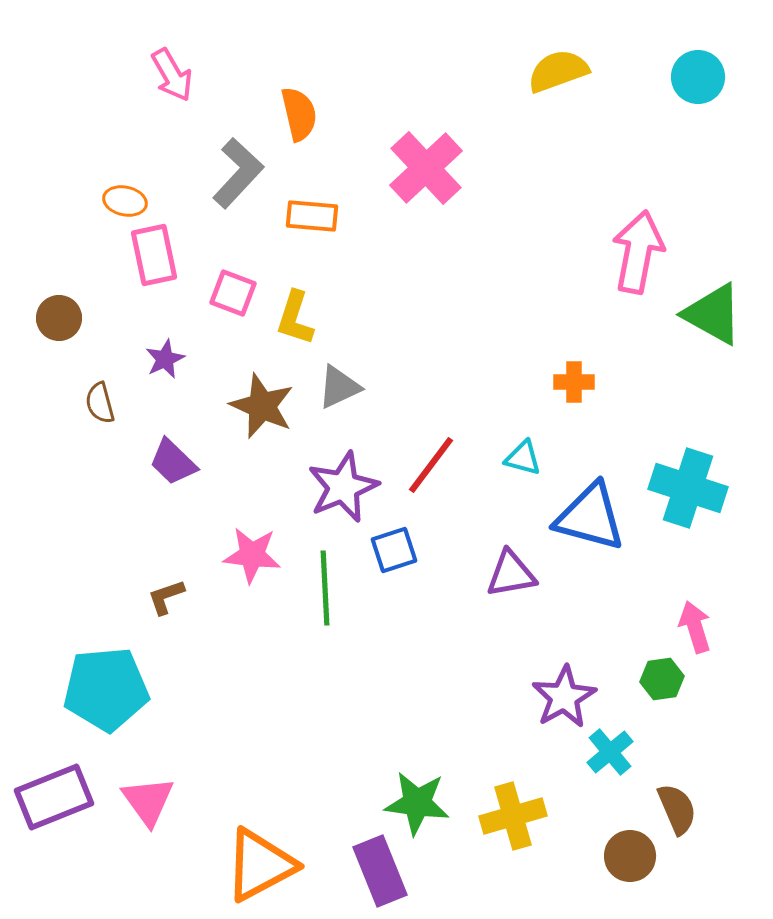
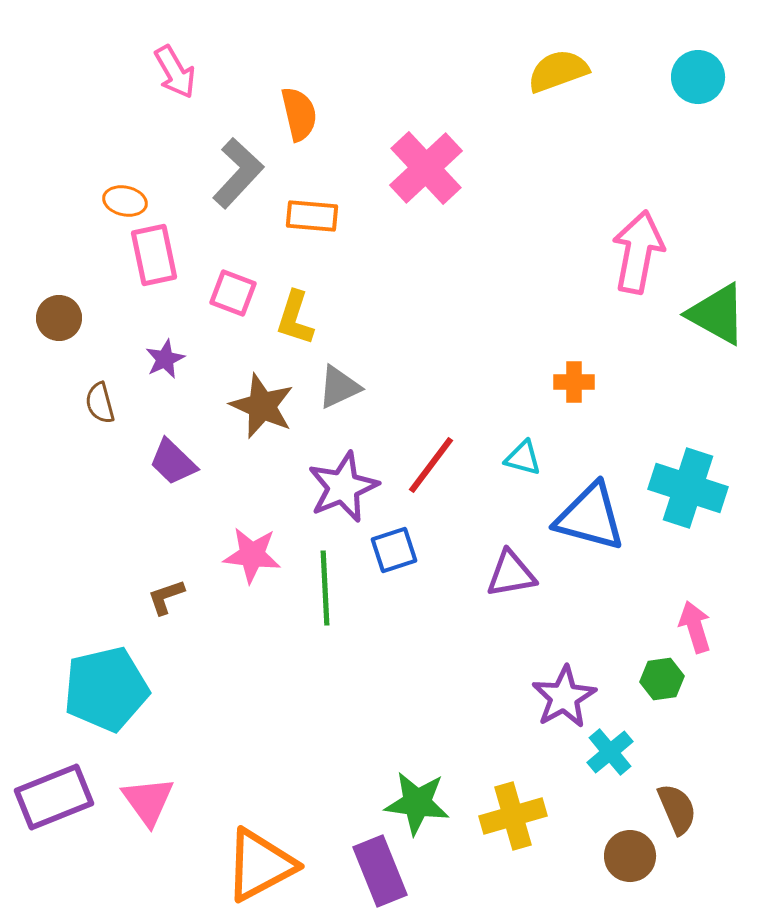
pink arrow at (172, 75): moved 3 px right, 3 px up
green triangle at (713, 314): moved 4 px right
cyan pentagon at (106, 689): rotated 8 degrees counterclockwise
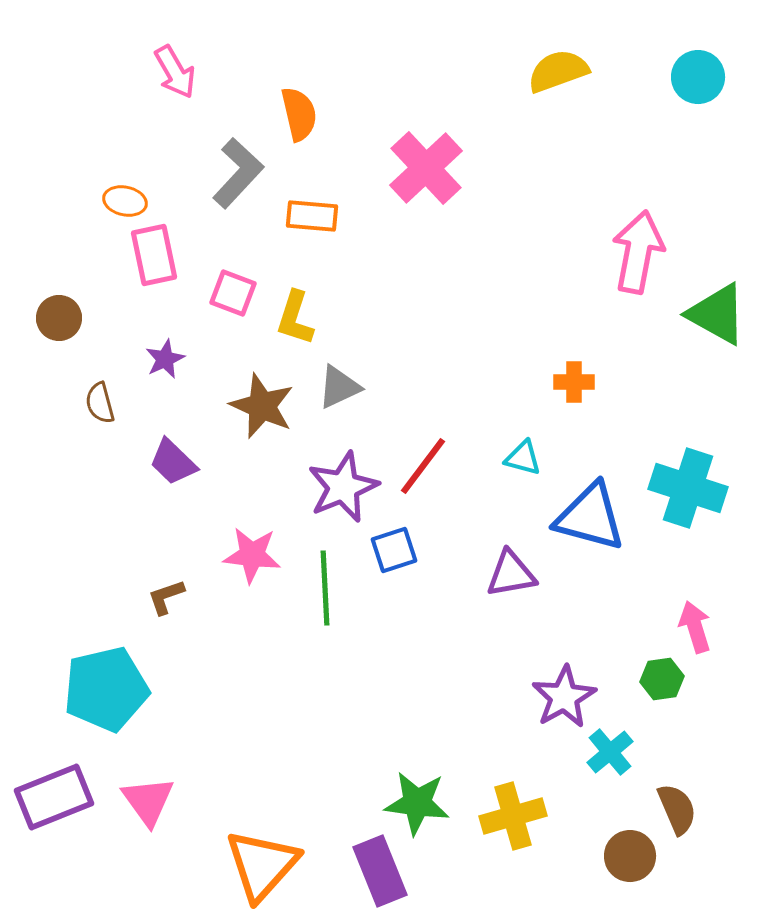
red line at (431, 465): moved 8 px left, 1 px down
orange triangle at (260, 865): moved 2 px right; rotated 20 degrees counterclockwise
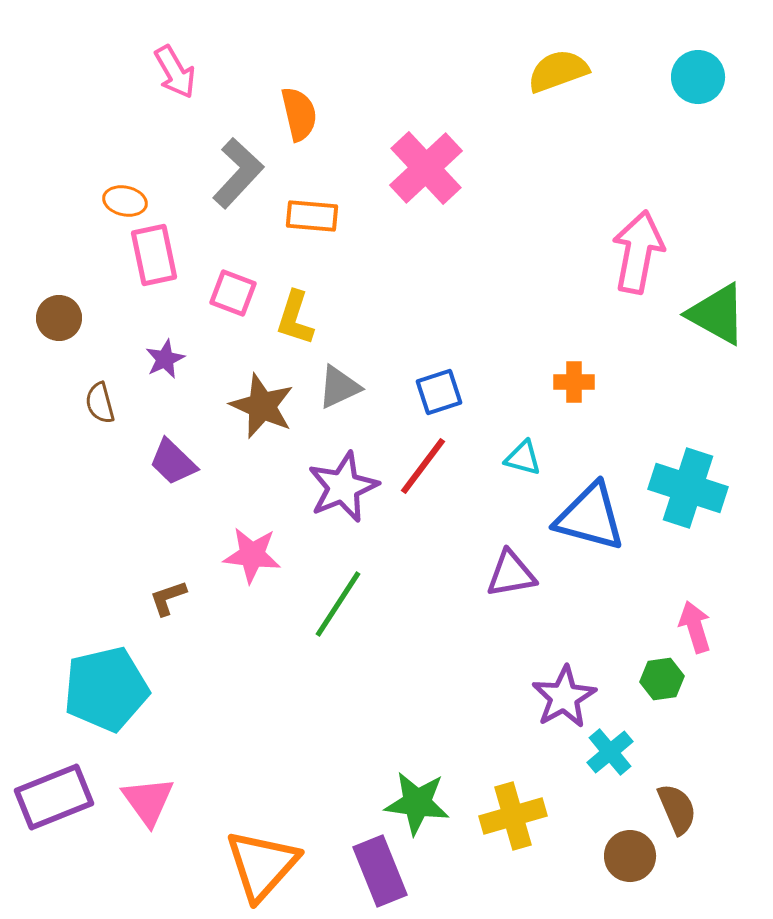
blue square at (394, 550): moved 45 px right, 158 px up
green line at (325, 588): moved 13 px right, 16 px down; rotated 36 degrees clockwise
brown L-shape at (166, 597): moved 2 px right, 1 px down
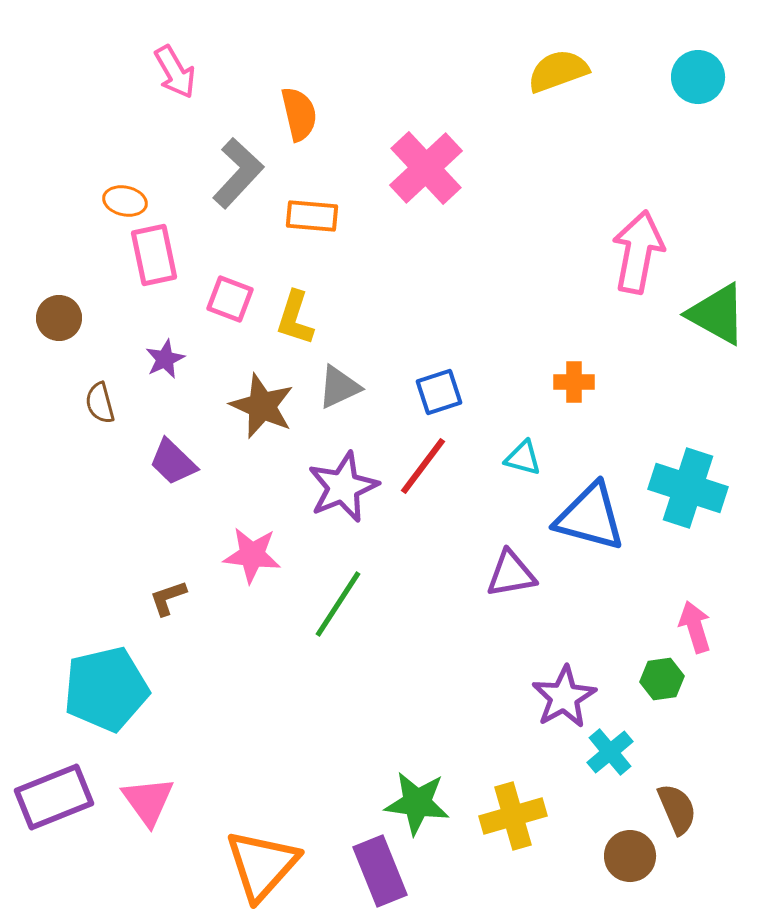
pink square at (233, 293): moved 3 px left, 6 px down
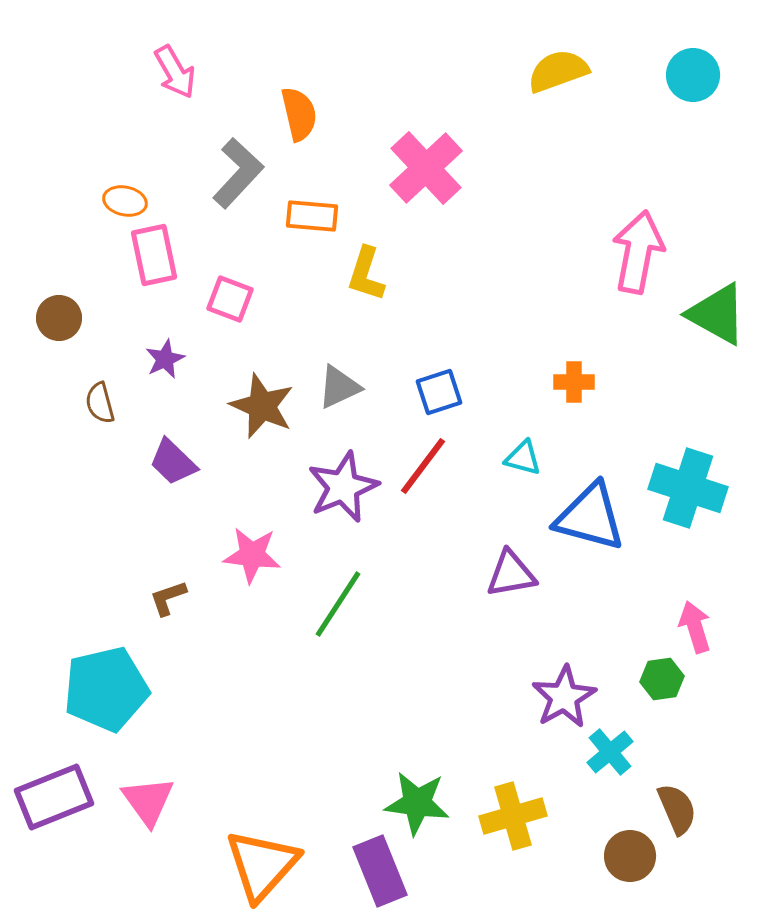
cyan circle at (698, 77): moved 5 px left, 2 px up
yellow L-shape at (295, 318): moved 71 px right, 44 px up
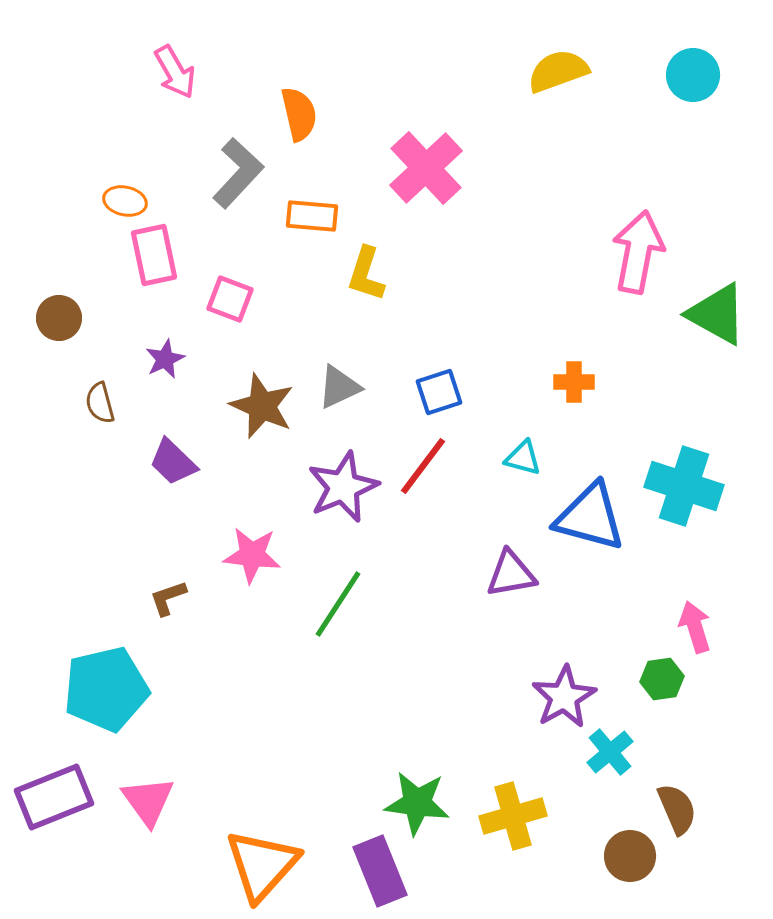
cyan cross at (688, 488): moved 4 px left, 2 px up
